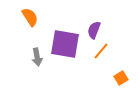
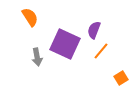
purple square: rotated 16 degrees clockwise
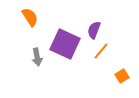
orange square: moved 1 px right, 2 px up
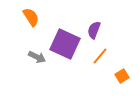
orange semicircle: moved 1 px right
orange line: moved 1 px left, 5 px down
gray arrow: rotated 54 degrees counterclockwise
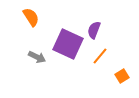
purple square: moved 3 px right
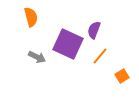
orange semicircle: rotated 18 degrees clockwise
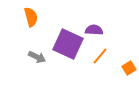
purple semicircle: rotated 72 degrees clockwise
orange square: moved 7 px right, 8 px up
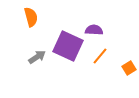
purple square: moved 2 px down
gray arrow: rotated 60 degrees counterclockwise
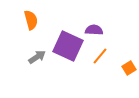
orange semicircle: moved 3 px down
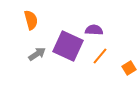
gray arrow: moved 3 px up
